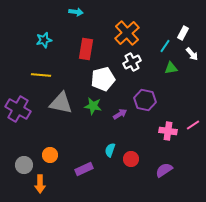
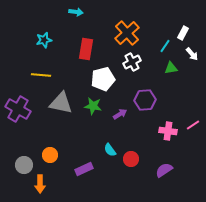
purple hexagon: rotated 15 degrees counterclockwise
cyan semicircle: rotated 56 degrees counterclockwise
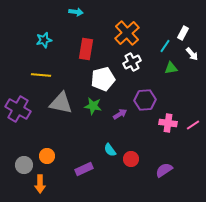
pink cross: moved 8 px up
orange circle: moved 3 px left, 1 px down
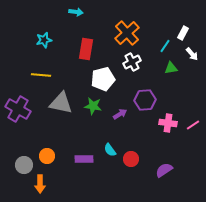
purple rectangle: moved 10 px up; rotated 24 degrees clockwise
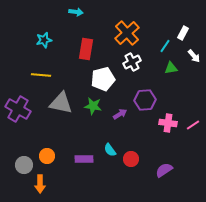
white arrow: moved 2 px right, 2 px down
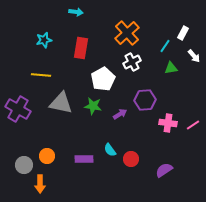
red rectangle: moved 5 px left, 1 px up
white pentagon: rotated 15 degrees counterclockwise
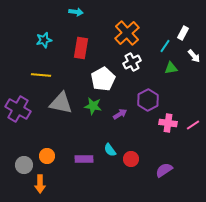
purple hexagon: moved 3 px right; rotated 25 degrees counterclockwise
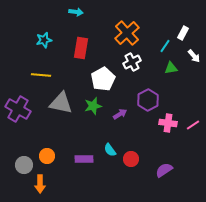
green star: rotated 24 degrees counterclockwise
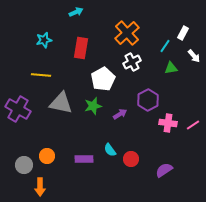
cyan arrow: rotated 32 degrees counterclockwise
orange arrow: moved 3 px down
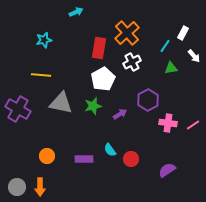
red rectangle: moved 18 px right
gray circle: moved 7 px left, 22 px down
purple semicircle: moved 3 px right
